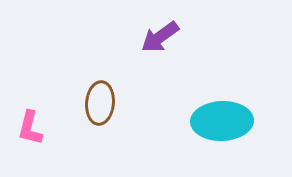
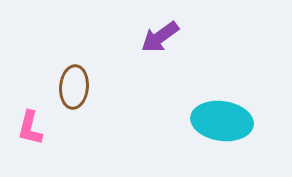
brown ellipse: moved 26 px left, 16 px up
cyan ellipse: rotated 10 degrees clockwise
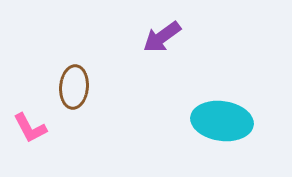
purple arrow: moved 2 px right
pink L-shape: rotated 42 degrees counterclockwise
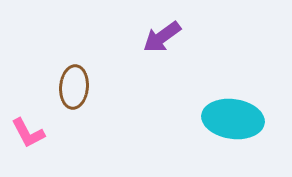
cyan ellipse: moved 11 px right, 2 px up
pink L-shape: moved 2 px left, 5 px down
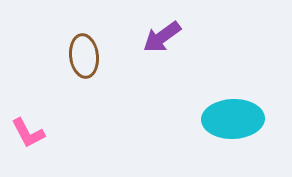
brown ellipse: moved 10 px right, 31 px up; rotated 12 degrees counterclockwise
cyan ellipse: rotated 10 degrees counterclockwise
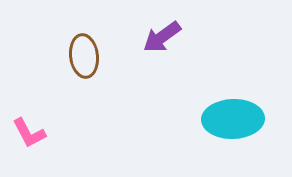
pink L-shape: moved 1 px right
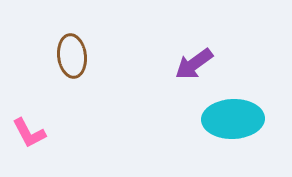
purple arrow: moved 32 px right, 27 px down
brown ellipse: moved 12 px left
